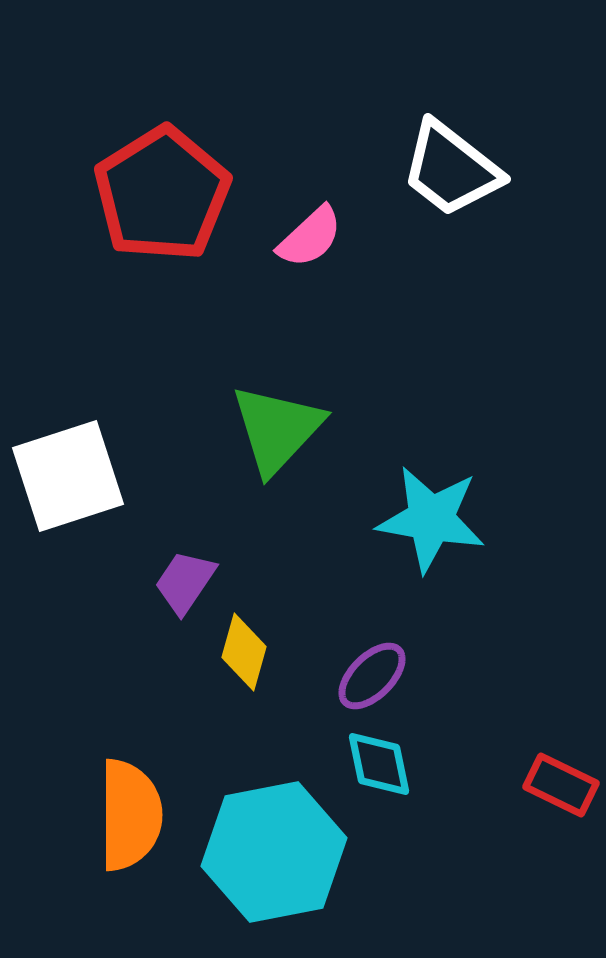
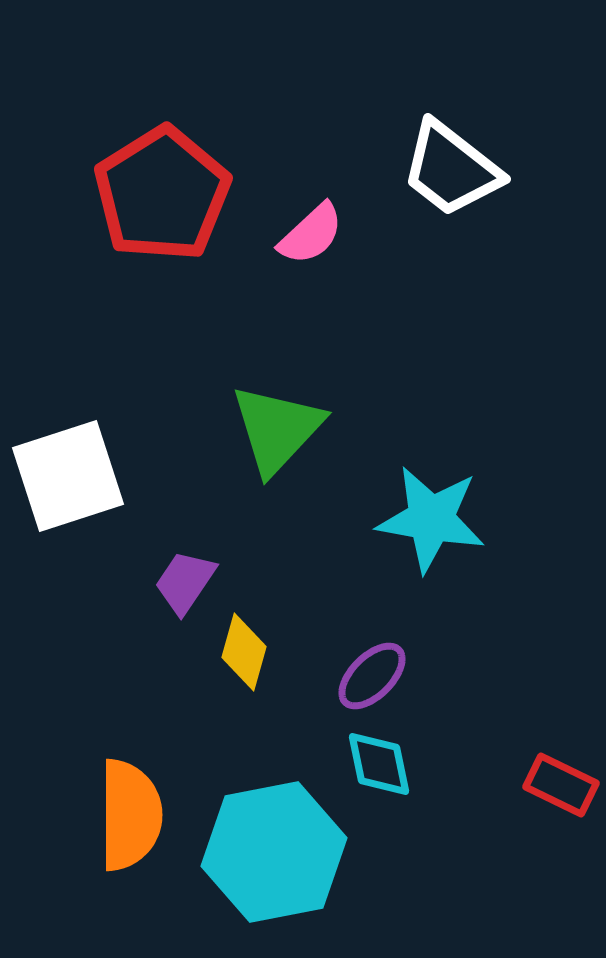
pink semicircle: moved 1 px right, 3 px up
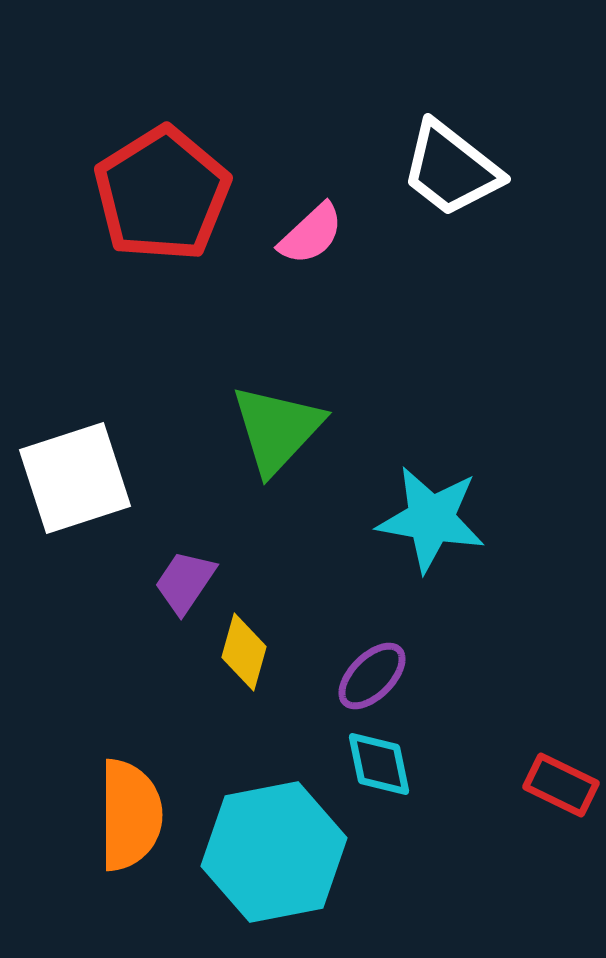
white square: moved 7 px right, 2 px down
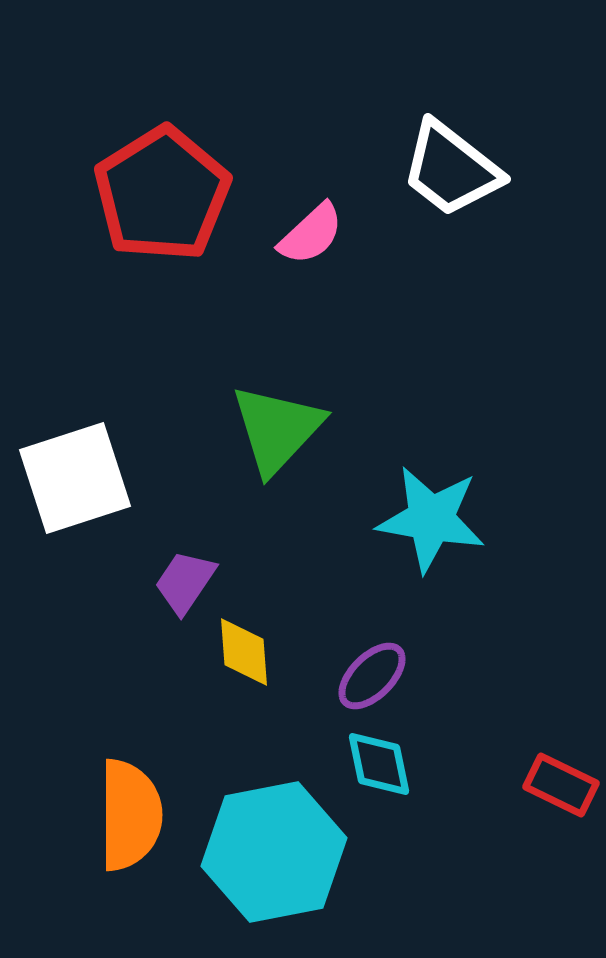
yellow diamond: rotated 20 degrees counterclockwise
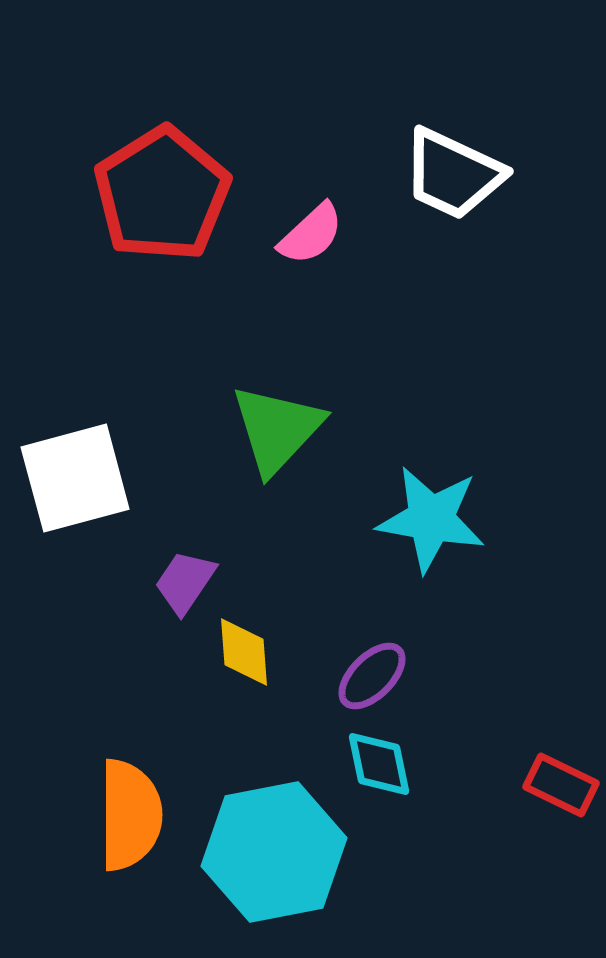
white trapezoid: moved 2 px right, 5 px down; rotated 13 degrees counterclockwise
white square: rotated 3 degrees clockwise
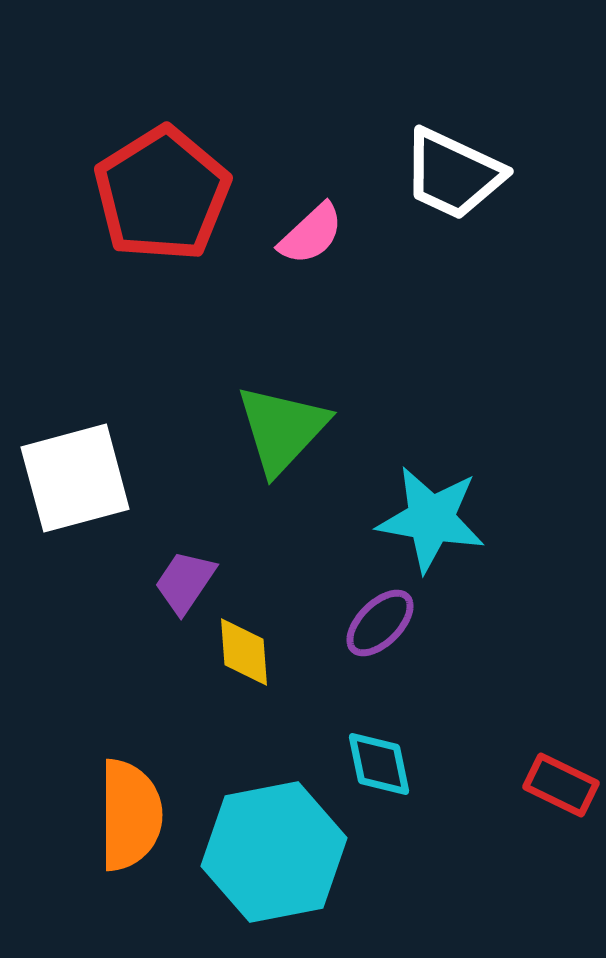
green triangle: moved 5 px right
purple ellipse: moved 8 px right, 53 px up
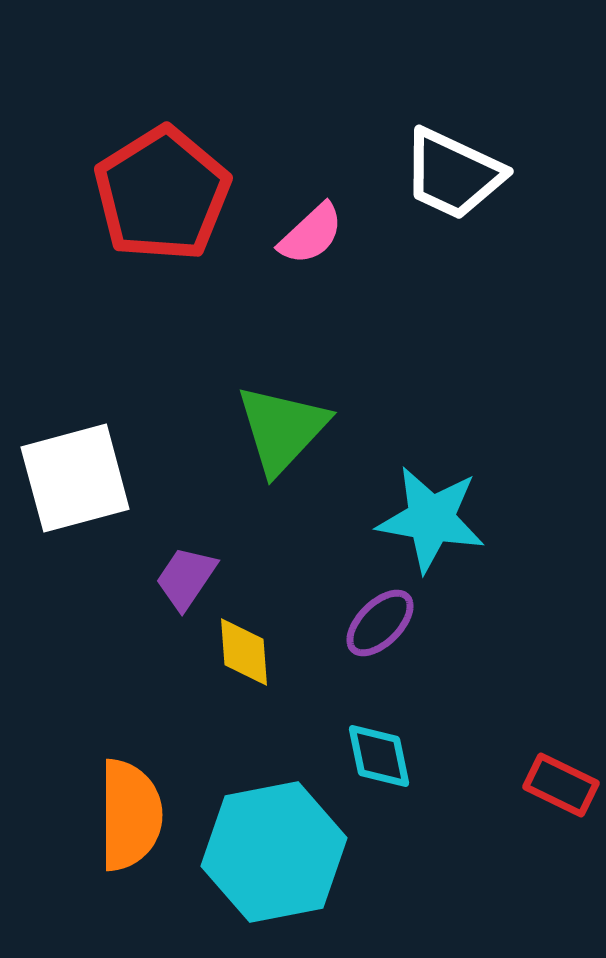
purple trapezoid: moved 1 px right, 4 px up
cyan diamond: moved 8 px up
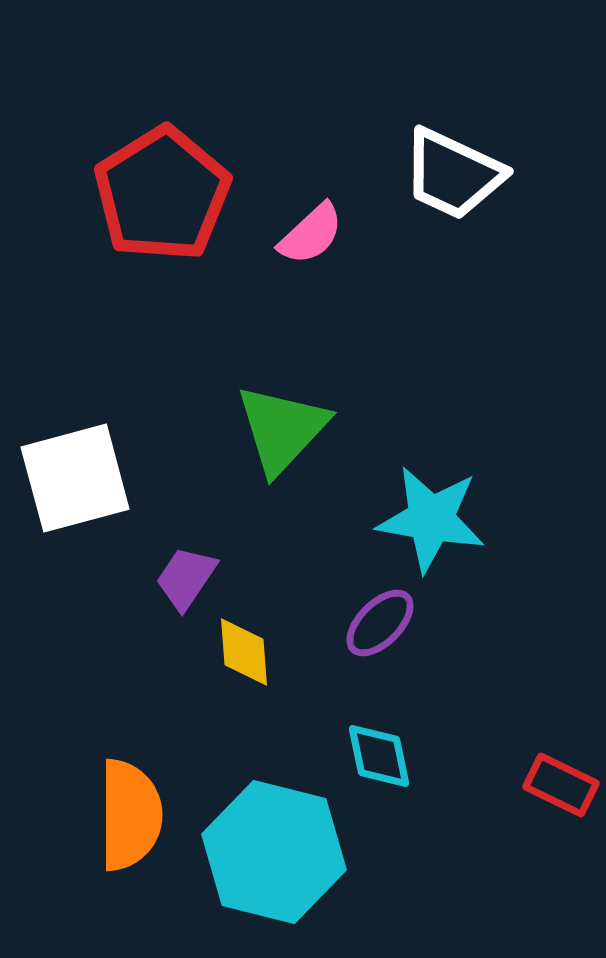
cyan hexagon: rotated 25 degrees clockwise
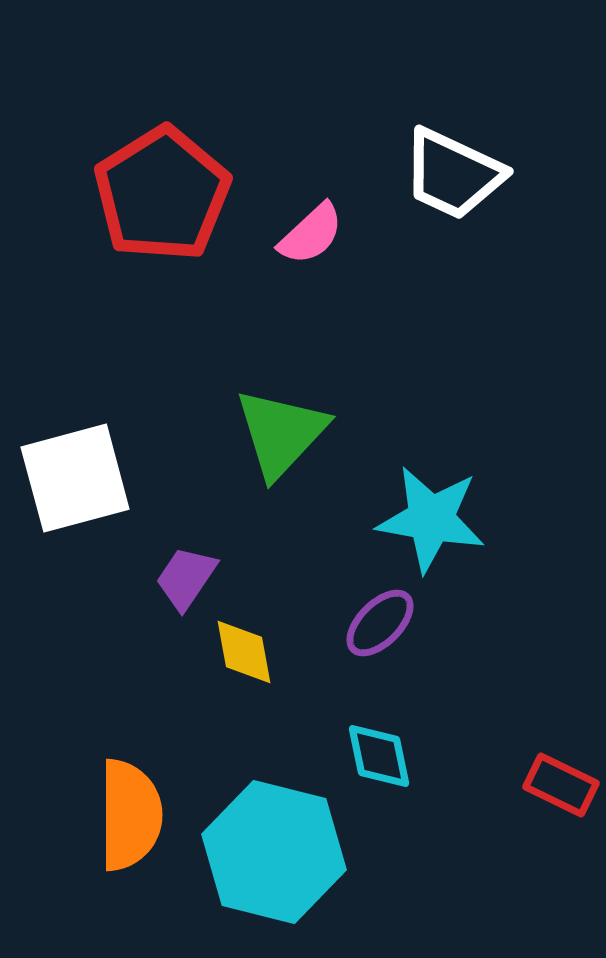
green triangle: moved 1 px left, 4 px down
yellow diamond: rotated 6 degrees counterclockwise
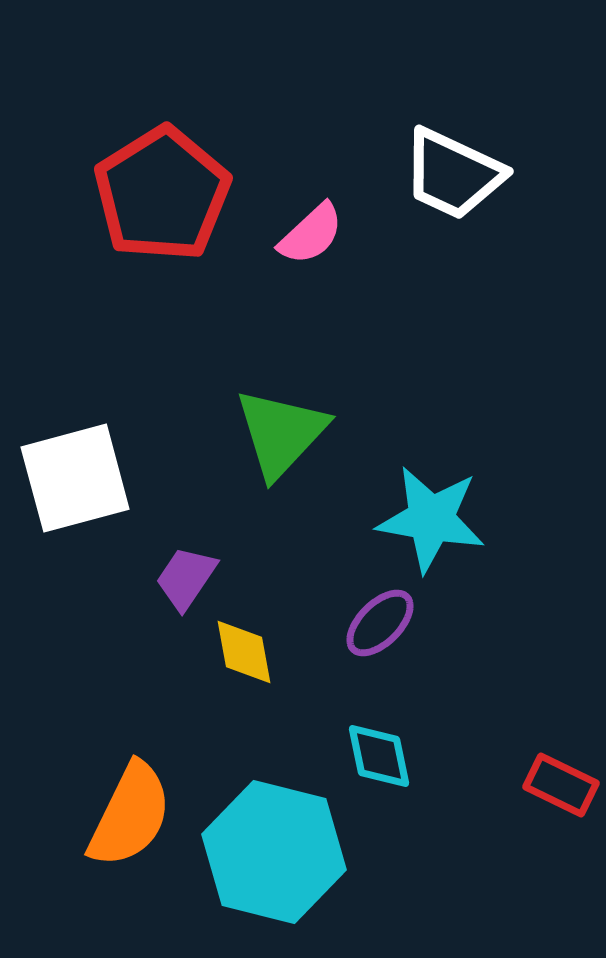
orange semicircle: rotated 26 degrees clockwise
